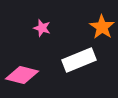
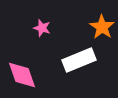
pink diamond: rotated 56 degrees clockwise
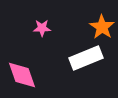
pink star: rotated 18 degrees counterclockwise
white rectangle: moved 7 px right, 2 px up
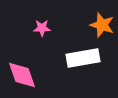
orange star: moved 2 px up; rotated 15 degrees counterclockwise
white rectangle: moved 3 px left; rotated 12 degrees clockwise
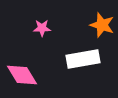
white rectangle: moved 1 px down
pink diamond: rotated 12 degrees counterclockwise
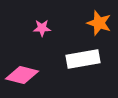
orange star: moved 3 px left, 2 px up
pink diamond: rotated 44 degrees counterclockwise
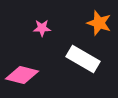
white rectangle: rotated 40 degrees clockwise
